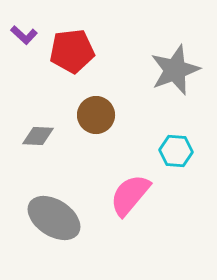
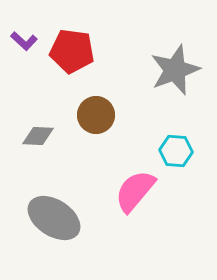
purple L-shape: moved 6 px down
red pentagon: rotated 15 degrees clockwise
pink semicircle: moved 5 px right, 4 px up
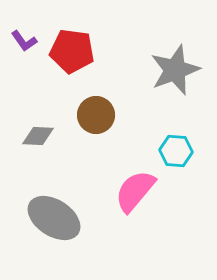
purple L-shape: rotated 12 degrees clockwise
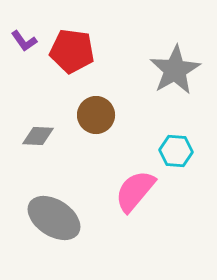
gray star: rotated 9 degrees counterclockwise
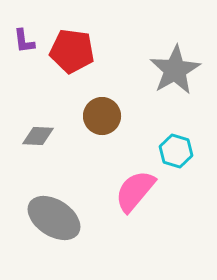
purple L-shape: rotated 28 degrees clockwise
brown circle: moved 6 px right, 1 px down
cyan hexagon: rotated 12 degrees clockwise
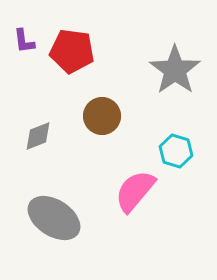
gray star: rotated 6 degrees counterclockwise
gray diamond: rotated 24 degrees counterclockwise
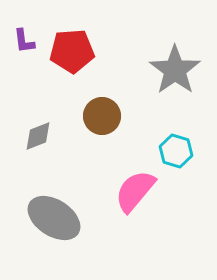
red pentagon: rotated 12 degrees counterclockwise
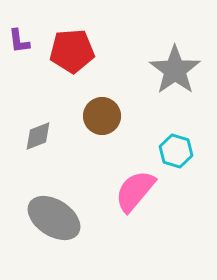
purple L-shape: moved 5 px left
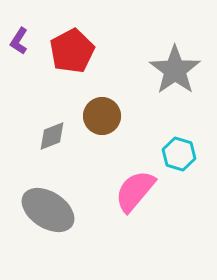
purple L-shape: rotated 40 degrees clockwise
red pentagon: rotated 24 degrees counterclockwise
gray diamond: moved 14 px right
cyan hexagon: moved 3 px right, 3 px down
gray ellipse: moved 6 px left, 8 px up
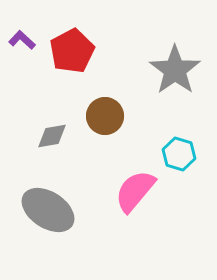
purple L-shape: moved 3 px right, 1 px up; rotated 100 degrees clockwise
brown circle: moved 3 px right
gray diamond: rotated 12 degrees clockwise
